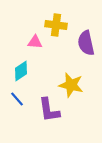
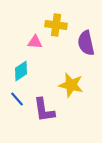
purple L-shape: moved 5 px left
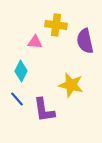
purple semicircle: moved 1 px left, 2 px up
cyan diamond: rotated 30 degrees counterclockwise
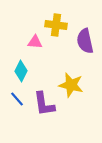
purple L-shape: moved 6 px up
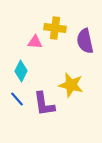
yellow cross: moved 1 px left, 3 px down
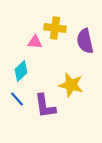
cyan diamond: rotated 20 degrees clockwise
purple L-shape: moved 1 px right, 2 px down
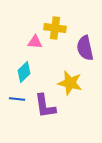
purple semicircle: moved 7 px down
cyan diamond: moved 3 px right, 1 px down
yellow star: moved 1 px left, 2 px up
blue line: rotated 42 degrees counterclockwise
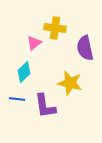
pink triangle: moved 1 px left, 1 px down; rotated 42 degrees counterclockwise
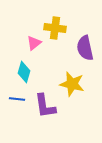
cyan diamond: rotated 30 degrees counterclockwise
yellow star: moved 2 px right, 1 px down
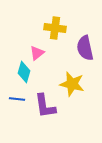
pink triangle: moved 3 px right, 10 px down
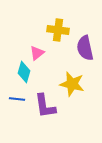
yellow cross: moved 3 px right, 2 px down
